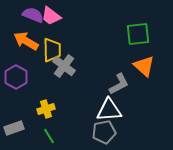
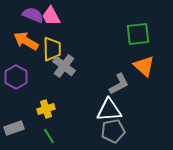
pink trapezoid: rotated 25 degrees clockwise
yellow trapezoid: moved 1 px up
gray pentagon: moved 9 px right, 1 px up
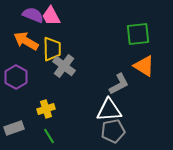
orange triangle: rotated 10 degrees counterclockwise
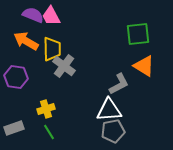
purple hexagon: rotated 20 degrees counterclockwise
green line: moved 4 px up
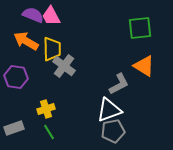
green square: moved 2 px right, 6 px up
white triangle: rotated 16 degrees counterclockwise
